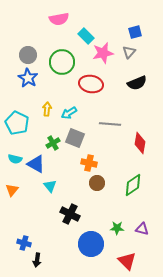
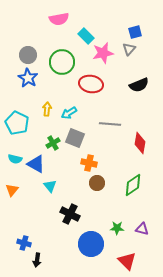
gray triangle: moved 3 px up
black semicircle: moved 2 px right, 2 px down
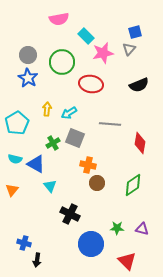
cyan pentagon: rotated 15 degrees clockwise
orange cross: moved 1 px left, 2 px down
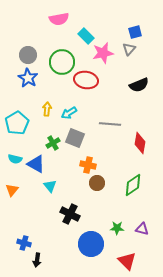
red ellipse: moved 5 px left, 4 px up
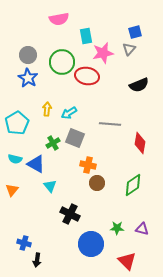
cyan rectangle: rotated 35 degrees clockwise
red ellipse: moved 1 px right, 4 px up
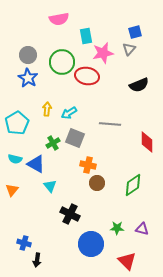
red diamond: moved 7 px right, 1 px up; rotated 10 degrees counterclockwise
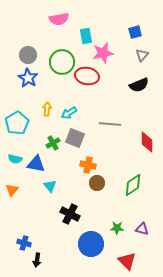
gray triangle: moved 13 px right, 6 px down
blue triangle: rotated 18 degrees counterclockwise
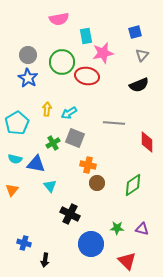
gray line: moved 4 px right, 1 px up
black arrow: moved 8 px right
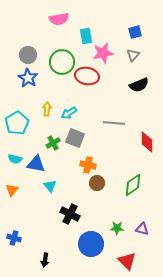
gray triangle: moved 9 px left
blue cross: moved 10 px left, 5 px up
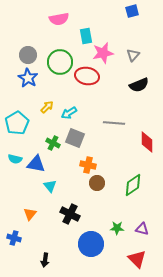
blue square: moved 3 px left, 21 px up
green circle: moved 2 px left
yellow arrow: moved 2 px up; rotated 40 degrees clockwise
green cross: rotated 32 degrees counterclockwise
orange triangle: moved 18 px right, 24 px down
red triangle: moved 10 px right, 2 px up
